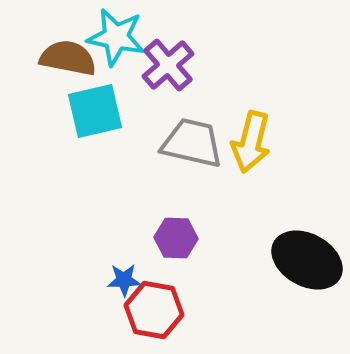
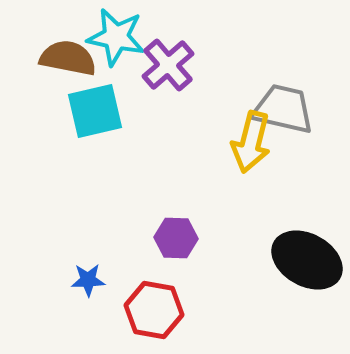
gray trapezoid: moved 91 px right, 34 px up
blue star: moved 36 px left
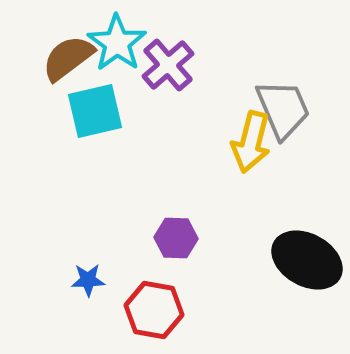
cyan star: moved 1 px right, 6 px down; rotated 24 degrees clockwise
brown semicircle: rotated 48 degrees counterclockwise
gray trapezoid: rotated 54 degrees clockwise
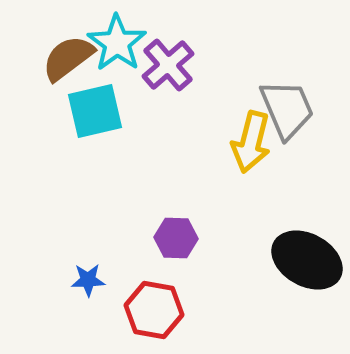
gray trapezoid: moved 4 px right
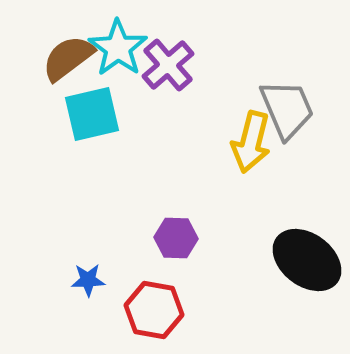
cyan star: moved 1 px right, 5 px down
cyan square: moved 3 px left, 3 px down
black ellipse: rotated 8 degrees clockwise
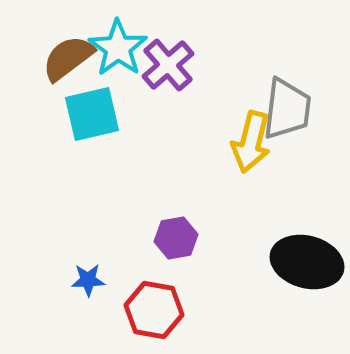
gray trapezoid: rotated 30 degrees clockwise
purple hexagon: rotated 12 degrees counterclockwise
black ellipse: moved 2 px down; rotated 22 degrees counterclockwise
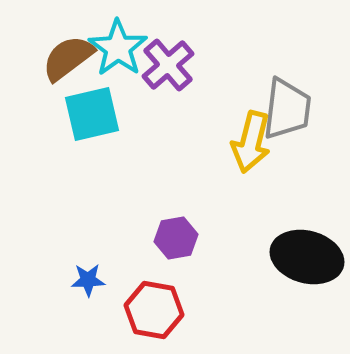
black ellipse: moved 5 px up
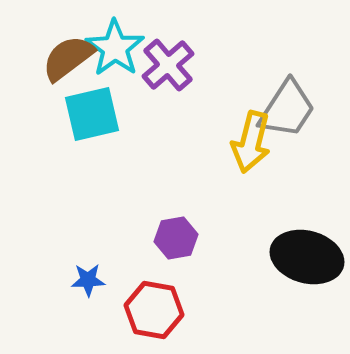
cyan star: moved 3 px left
gray trapezoid: rotated 26 degrees clockwise
